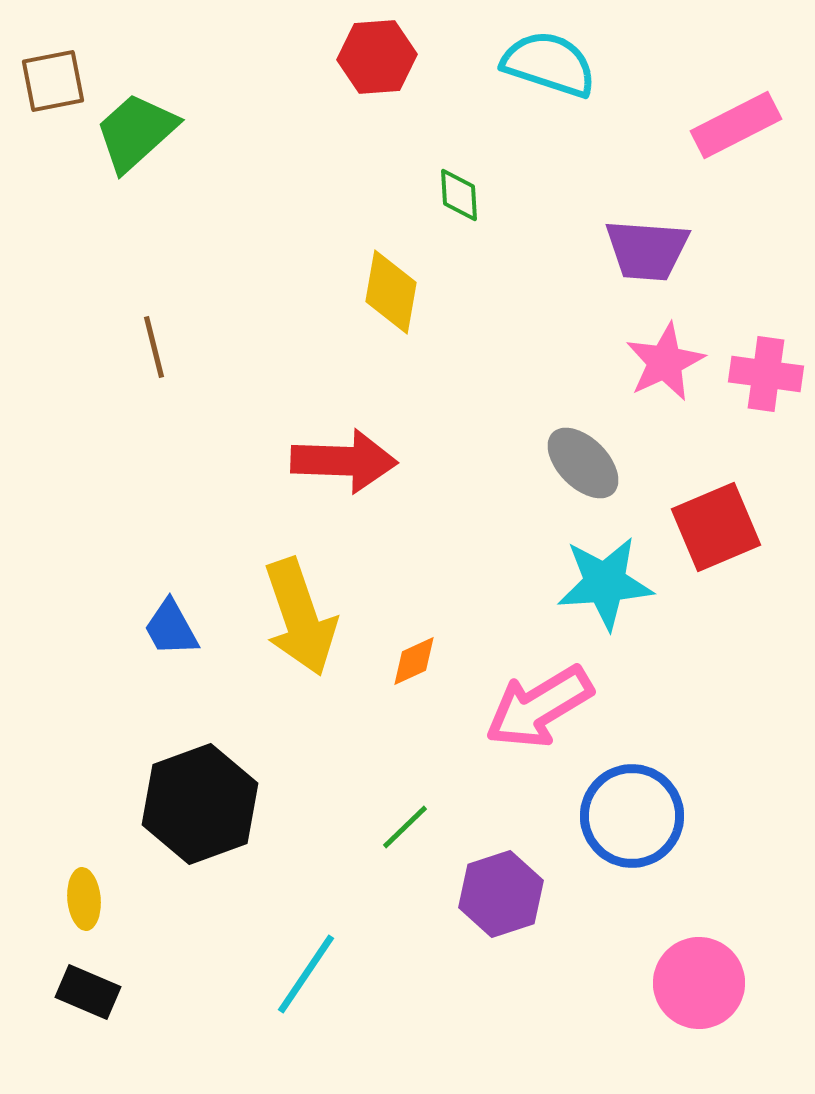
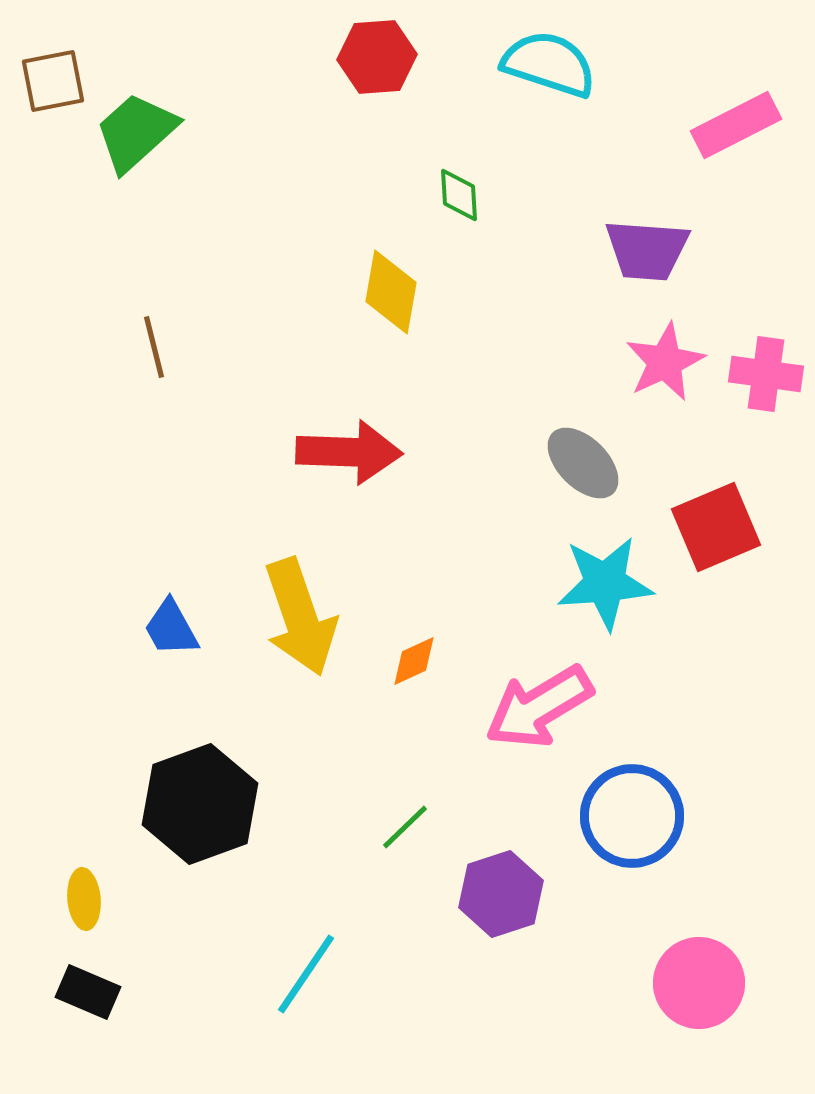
red arrow: moved 5 px right, 9 px up
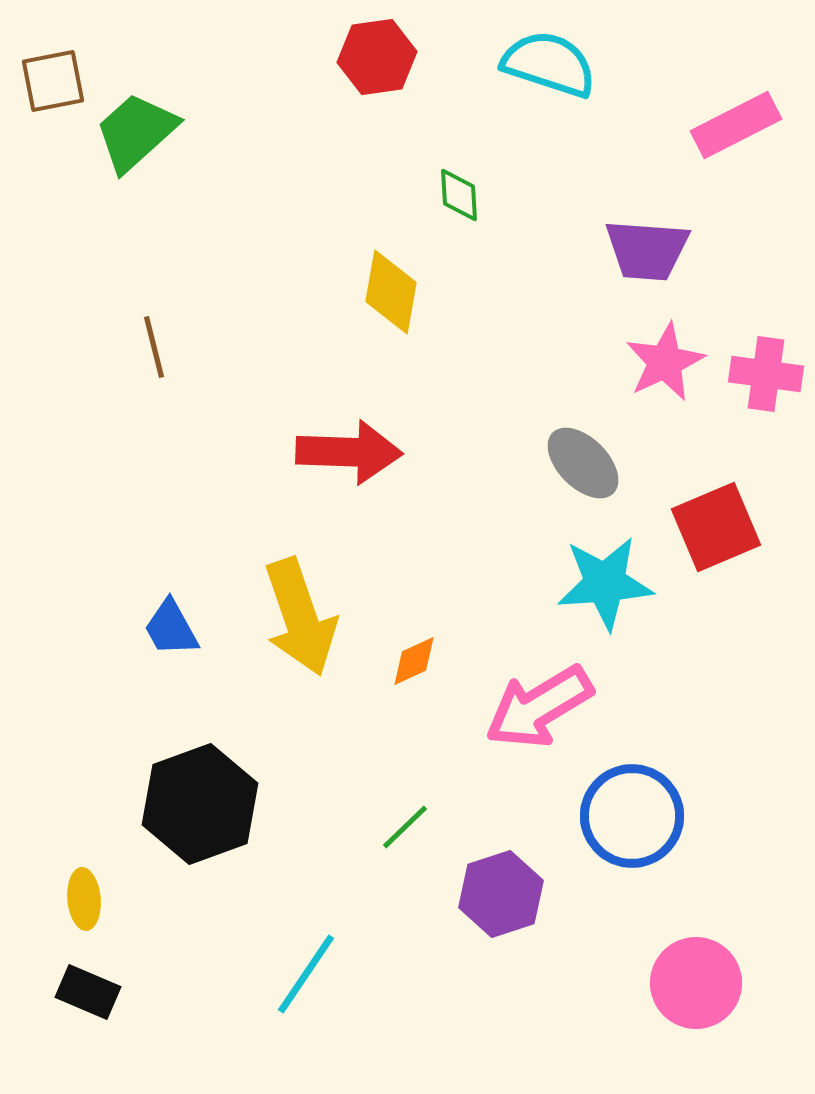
red hexagon: rotated 4 degrees counterclockwise
pink circle: moved 3 px left
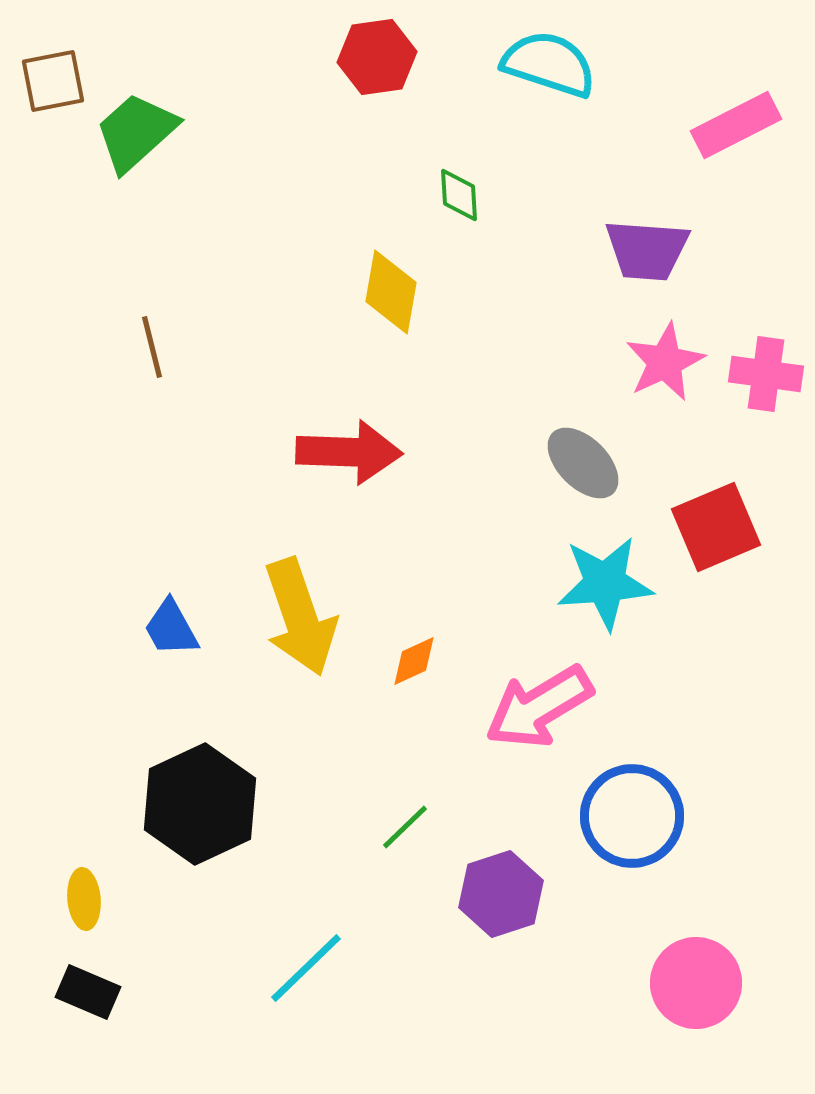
brown line: moved 2 px left
black hexagon: rotated 5 degrees counterclockwise
cyan line: moved 6 px up; rotated 12 degrees clockwise
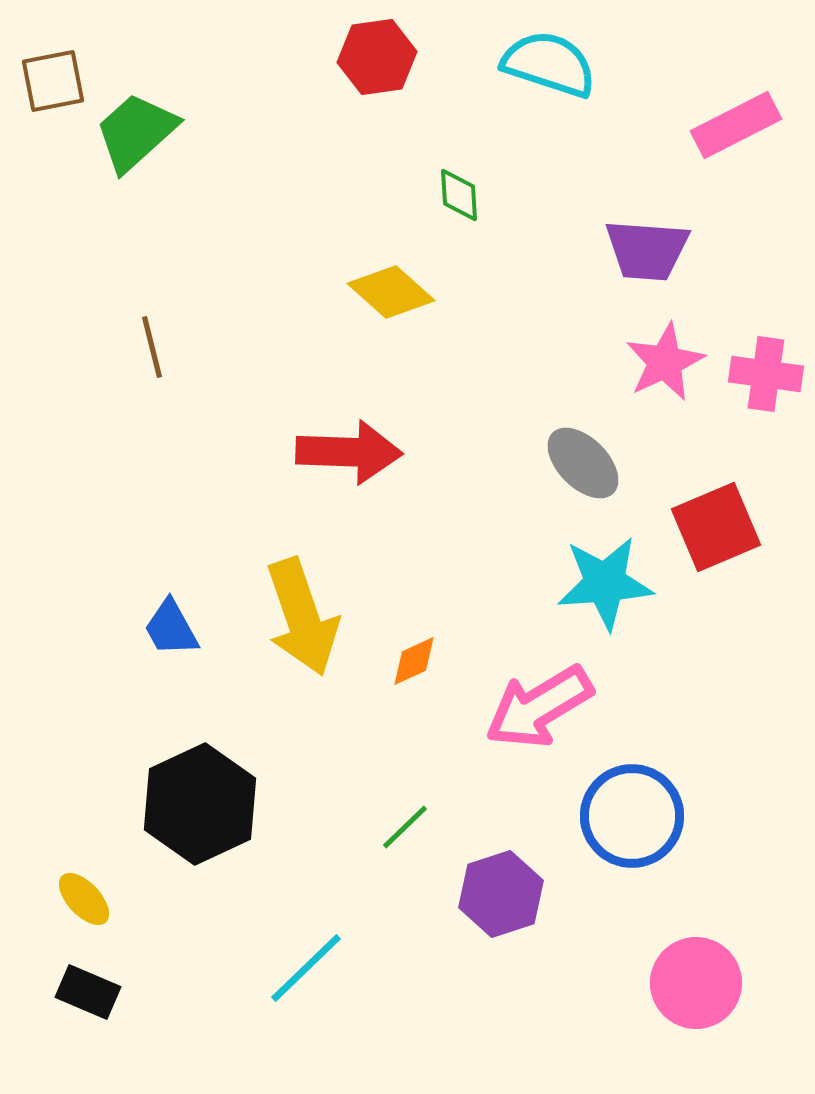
yellow diamond: rotated 58 degrees counterclockwise
yellow arrow: moved 2 px right
yellow ellipse: rotated 38 degrees counterclockwise
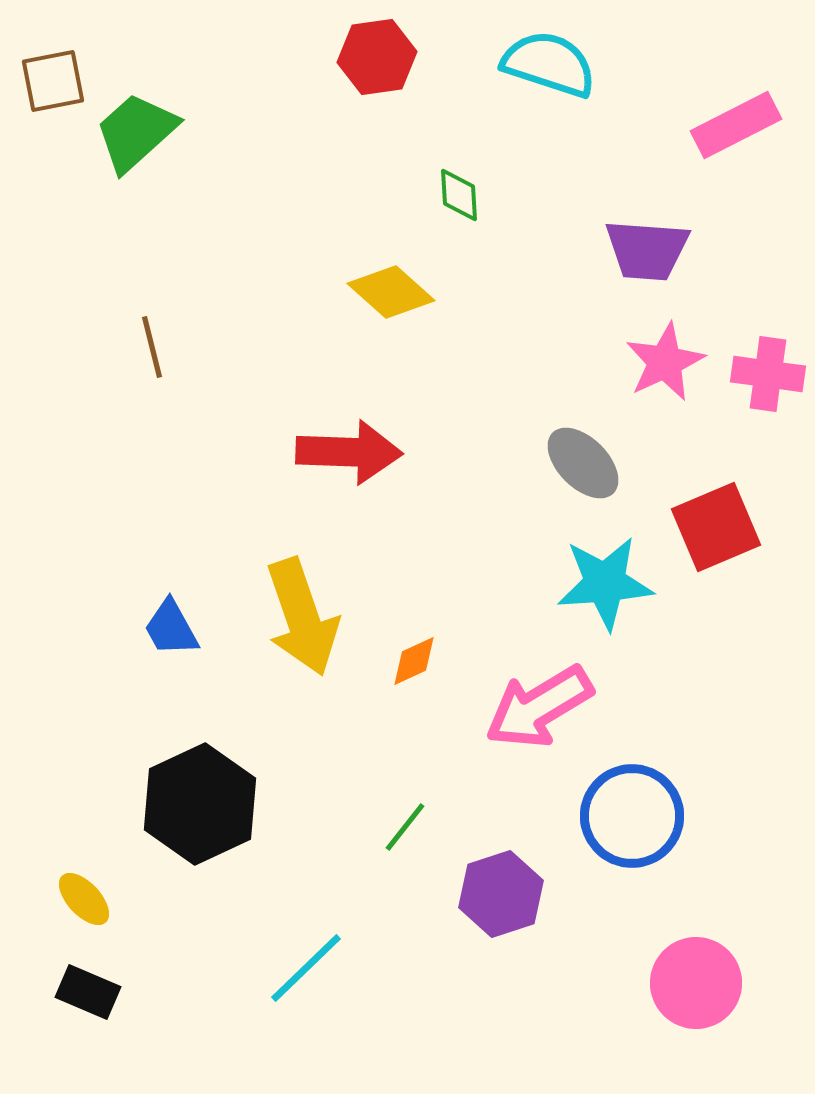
pink cross: moved 2 px right
green line: rotated 8 degrees counterclockwise
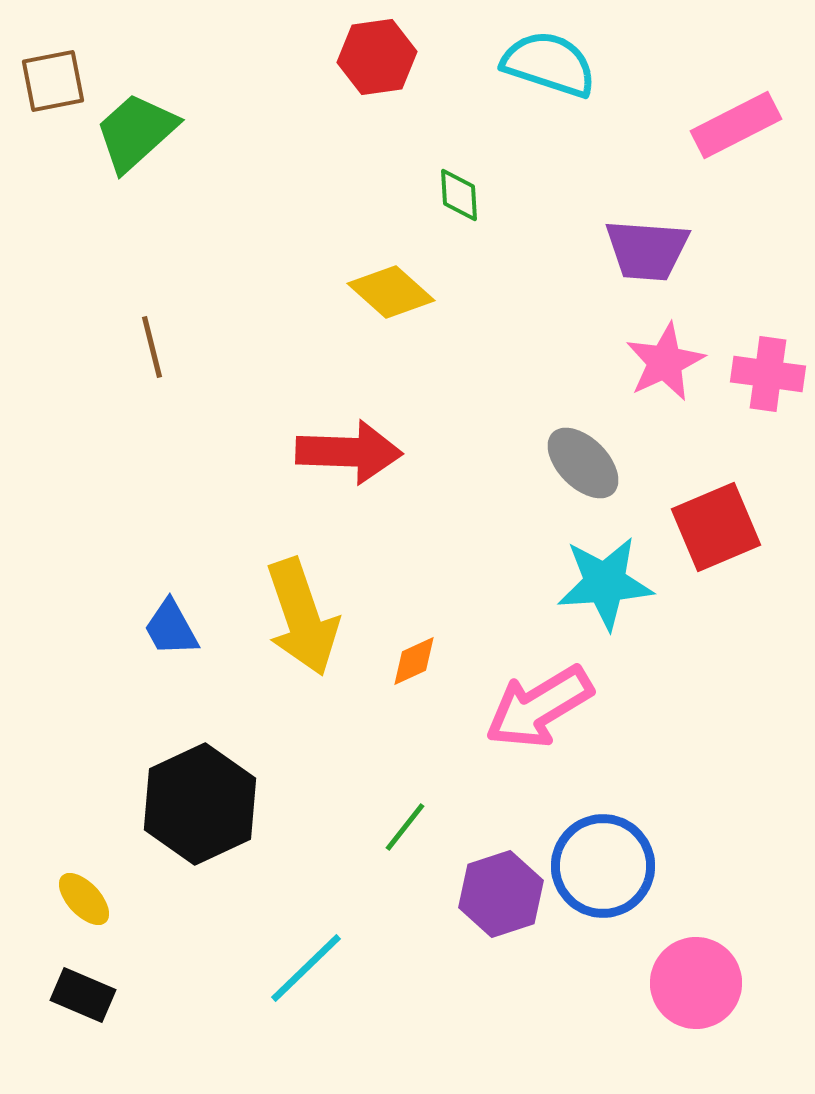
blue circle: moved 29 px left, 50 px down
black rectangle: moved 5 px left, 3 px down
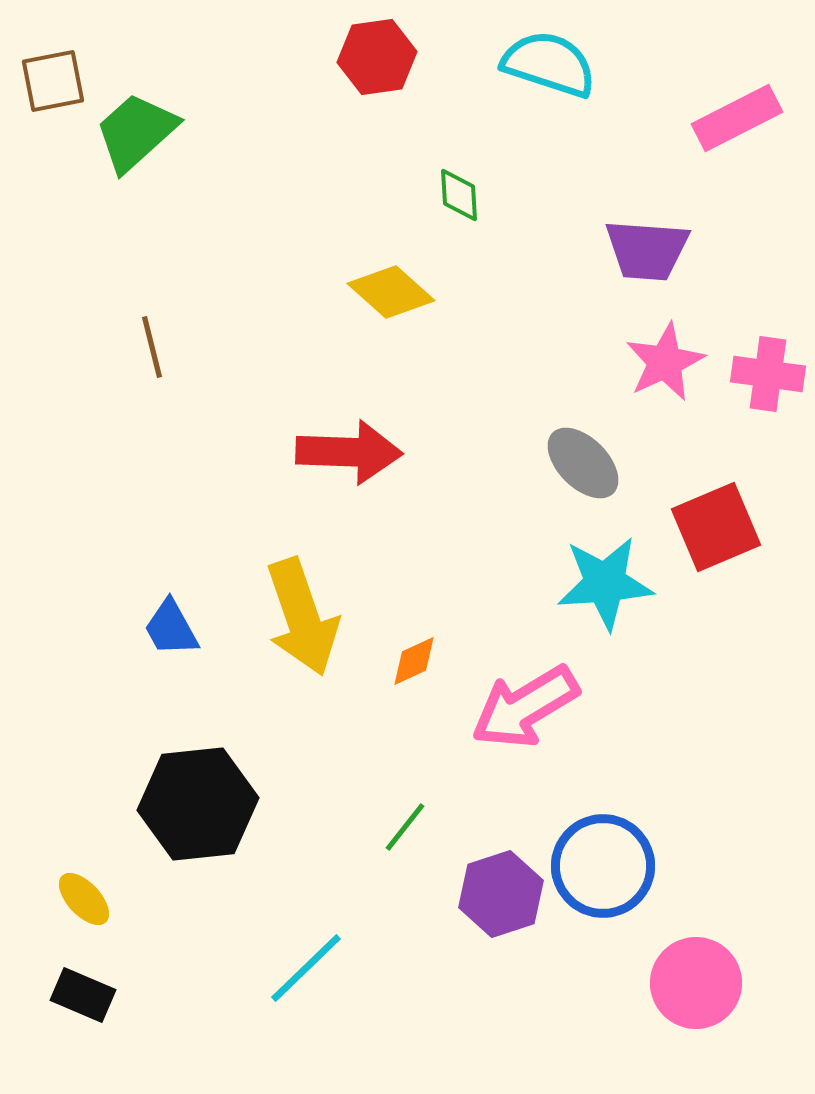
pink rectangle: moved 1 px right, 7 px up
pink arrow: moved 14 px left
black hexagon: moved 2 px left; rotated 19 degrees clockwise
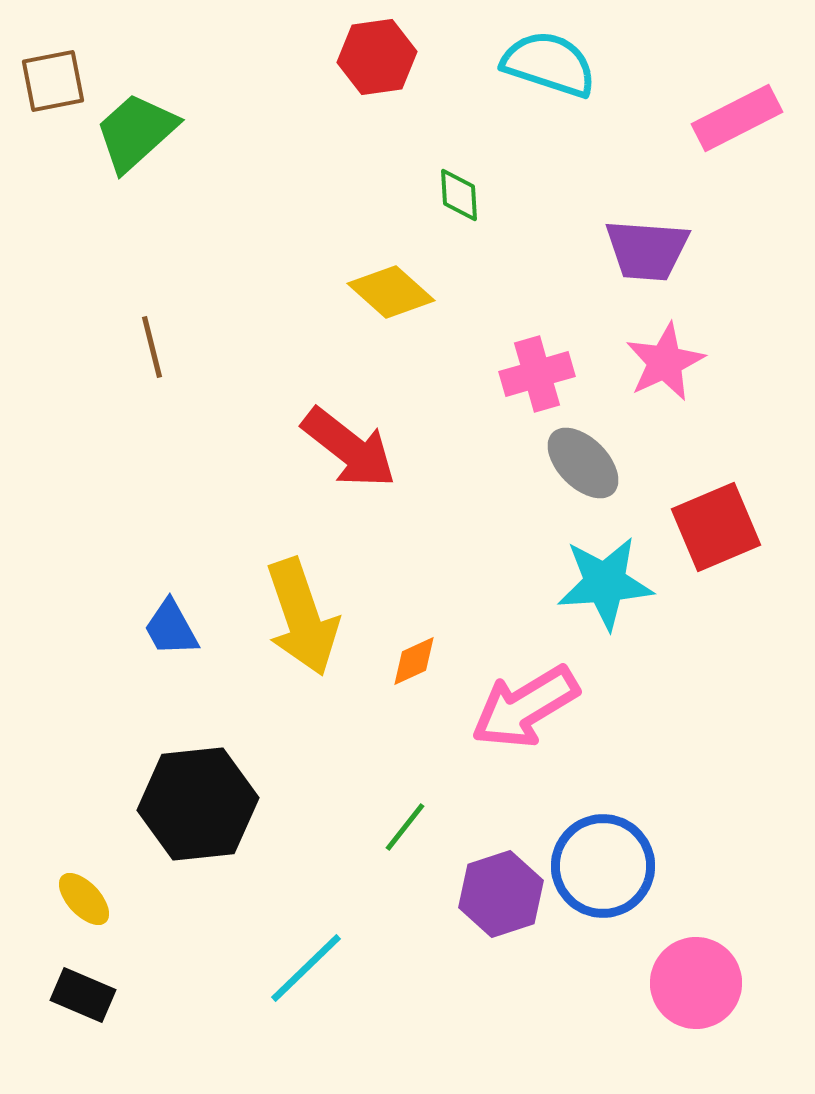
pink cross: moved 231 px left; rotated 24 degrees counterclockwise
red arrow: moved 4 px up; rotated 36 degrees clockwise
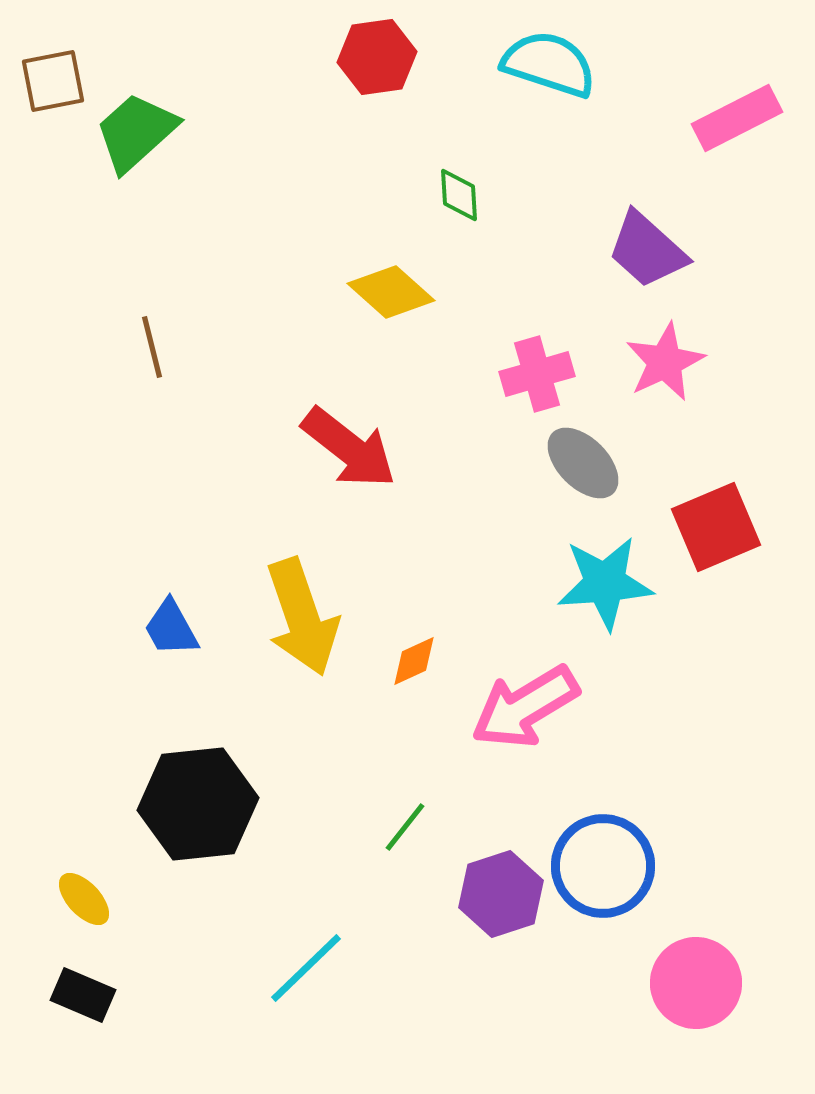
purple trapezoid: rotated 38 degrees clockwise
